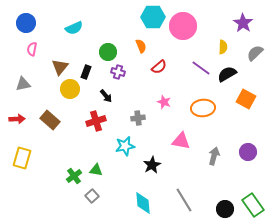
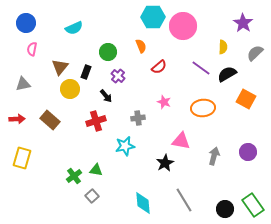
purple cross: moved 4 px down; rotated 24 degrees clockwise
black star: moved 13 px right, 2 px up
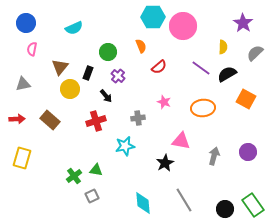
black rectangle: moved 2 px right, 1 px down
gray square: rotated 16 degrees clockwise
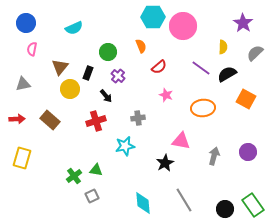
pink star: moved 2 px right, 7 px up
